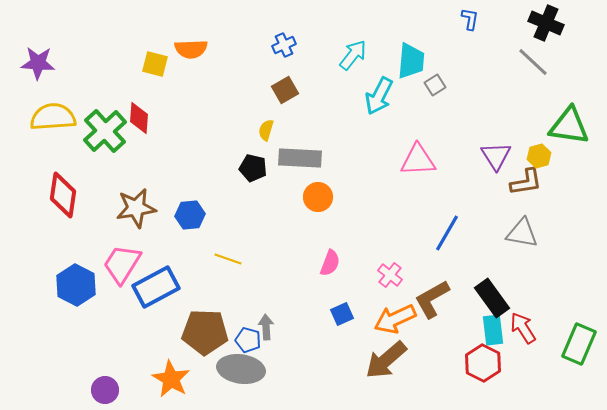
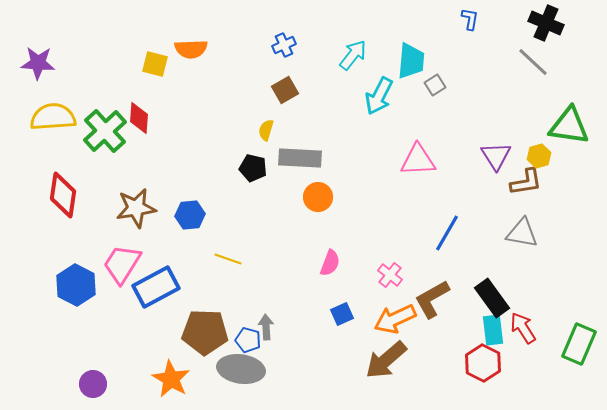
purple circle at (105, 390): moved 12 px left, 6 px up
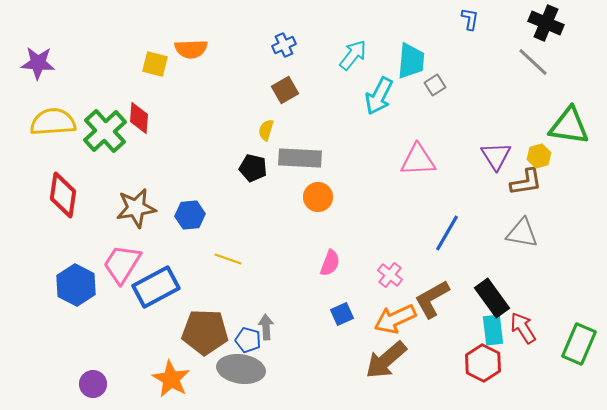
yellow semicircle at (53, 117): moved 5 px down
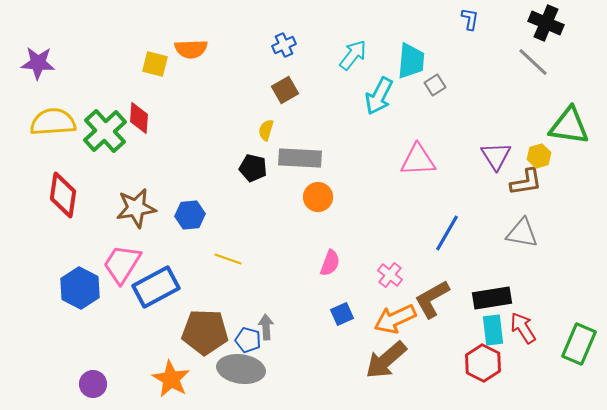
blue hexagon at (76, 285): moved 4 px right, 3 px down
black rectangle at (492, 298): rotated 63 degrees counterclockwise
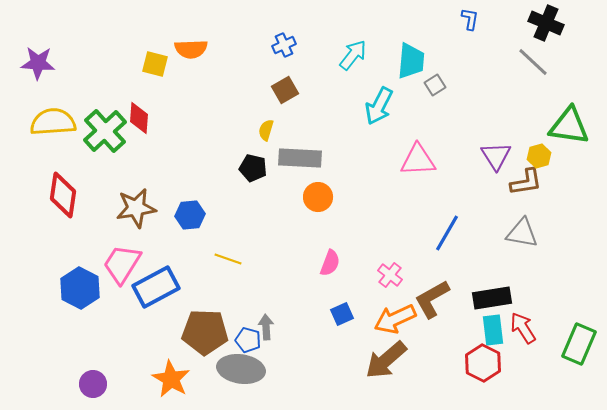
cyan arrow at (379, 96): moved 10 px down
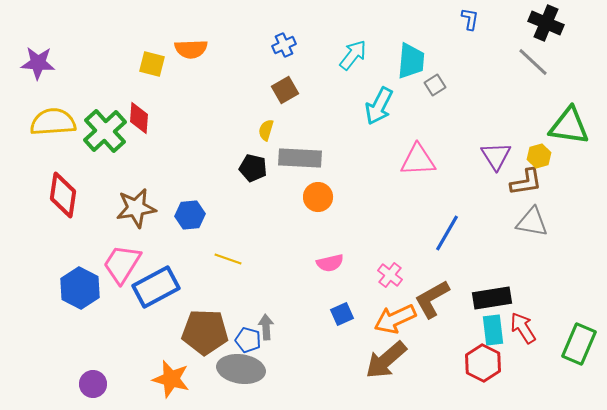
yellow square at (155, 64): moved 3 px left
gray triangle at (522, 233): moved 10 px right, 11 px up
pink semicircle at (330, 263): rotated 56 degrees clockwise
orange star at (171, 379): rotated 15 degrees counterclockwise
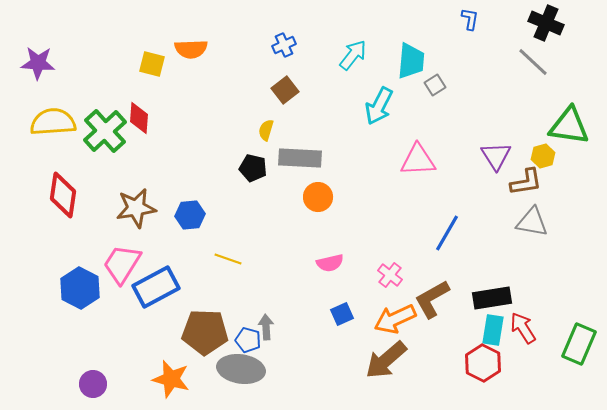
brown square at (285, 90): rotated 8 degrees counterclockwise
yellow hexagon at (539, 156): moved 4 px right
cyan rectangle at (493, 330): rotated 16 degrees clockwise
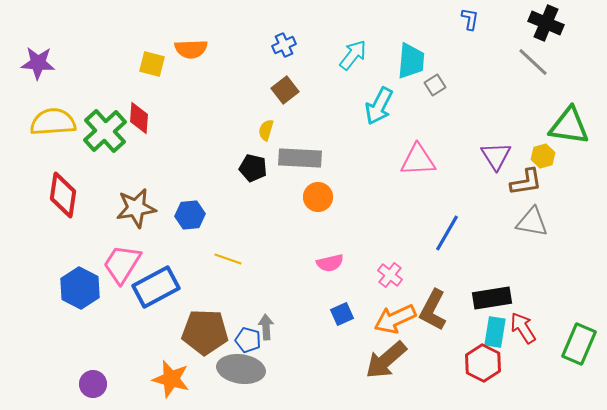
brown L-shape at (432, 299): moved 1 px right, 11 px down; rotated 33 degrees counterclockwise
cyan rectangle at (493, 330): moved 2 px right, 2 px down
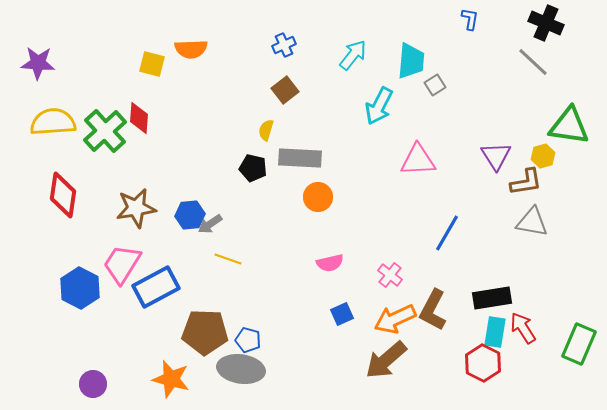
gray arrow at (266, 327): moved 56 px left, 103 px up; rotated 120 degrees counterclockwise
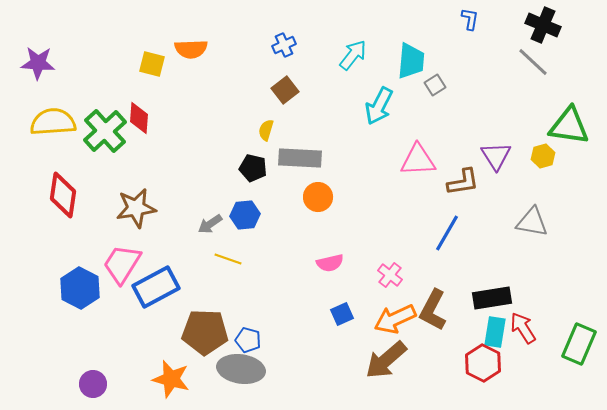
black cross at (546, 23): moved 3 px left, 2 px down
brown L-shape at (526, 182): moved 63 px left
blue hexagon at (190, 215): moved 55 px right
